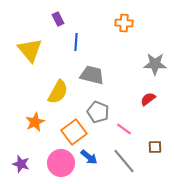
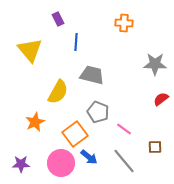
red semicircle: moved 13 px right
orange square: moved 1 px right, 2 px down
purple star: rotated 18 degrees counterclockwise
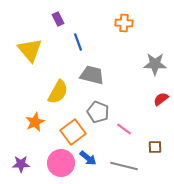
blue line: moved 2 px right; rotated 24 degrees counterclockwise
orange square: moved 2 px left, 2 px up
blue arrow: moved 1 px left, 1 px down
gray line: moved 5 px down; rotated 36 degrees counterclockwise
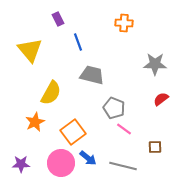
yellow semicircle: moved 7 px left, 1 px down
gray pentagon: moved 16 px right, 4 px up
gray line: moved 1 px left
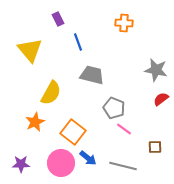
gray star: moved 1 px right, 6 px down; rotated 10 degrees clockwise
orange square: rotated 15 degrees counterclockwise
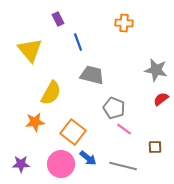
orange star: rotated 18 degrees clockwise
pink circle: moved 1 px down
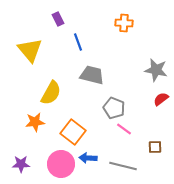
blue arrow: rotated 144 degrees clockwise
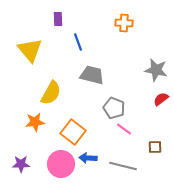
purple rectangle: rotated 24 degrees clockwise
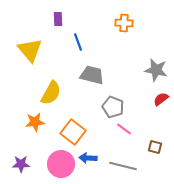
gray pentagon: moved 1 px left, 1 px up
brown square: rotated 16 degrees clockwise
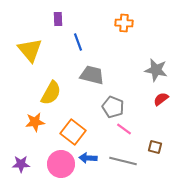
gray line: moved 5 px up
